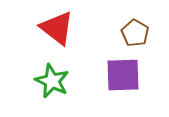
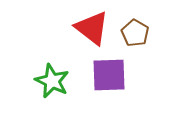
red triangle: moved 35 px right
purple square: moved 14 px left
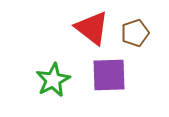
brown pentagon: rotated 24 degrees clockwise
green star: moved 1 px right, 1 px up; rotated 20 degrees clockwise
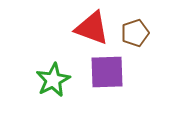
red triangle: rotated 18 degrees counterclockwise
purple square: moved 2 px left, 3 px up
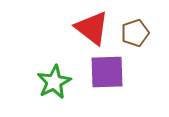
red triangle: rotated 18 degrees clockwise
green star: moved 1 px right, 2 px down
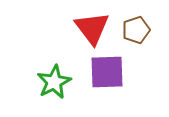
red triangle: rotated 15 degrees clockwise
brown pentagon: moved 1 px right, 3 px up
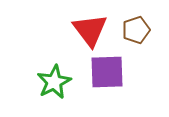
red triangle: moved 2 px left, 2 px down
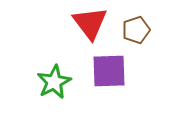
red triangle: moved 7 px up
purple square: moved 2 px right, 1 px up
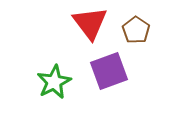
brown pentagon: rotated 20 degrees counterclockwise
purple square: rotated 18 degrees counterclockwise
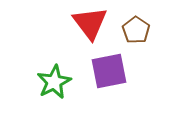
purple square: rotated 9 degrees clockwise
